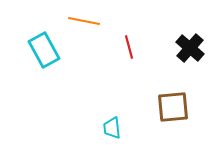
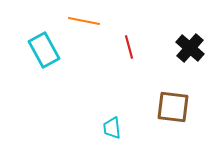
brown square: rotated 12 degrees clockwise
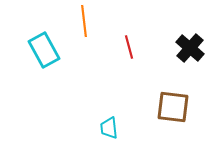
orange line: rotated 72 degrees clockwise
cyan trapezoid: moved 3 px left
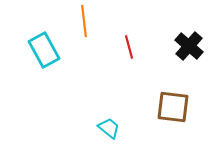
black cross: moved 1 px left, 2 px up
cyan trapezoid: rotated 135 degrees clockwise
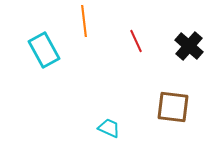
red line: moved 7 px right, 6 px up; rotated 10 degrees counterclockwise
cyan trapezoid: rotated 15 degrees counterclockwise
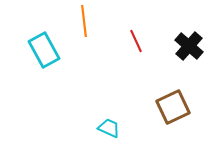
brown square: rotated 32 degrees counterclockwise
